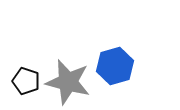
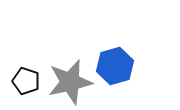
gray star: moved 2 px right; rotated 27 degrees counterclockwise
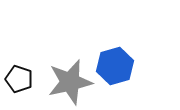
black pentagon: moved 7 px left, 2 px up
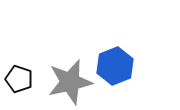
blue hexagon: rotated 6 degrees counterclockwise
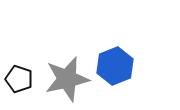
gray star: moved 3 px left, 3 px up
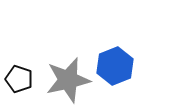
gray star: moved 1 px right, 1 px down
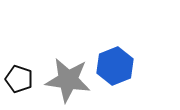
gray star: rotated 21 degrees clockwise
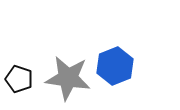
gray star: moved 2 px up
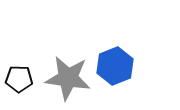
black pentagon: rotated 16 degrees counterclockwise
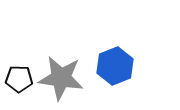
gray star: moved 7 px left
